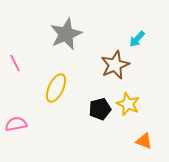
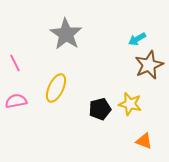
gray star: rotated 16 degrees counterclockwise
cyan arrow: rotated 18 degrees clockwise
brown star: moved 34 px right
yellow star: moved 2 px right; rotated 10 degrees counterclockwise
pink semicircle: moved 23 px up
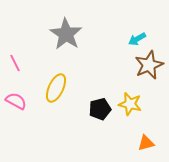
pink semicircle: rotated 40 degrees clockwise
orange triangle: moved 2 px right, 2 px down; rotated 36 degrees counterclockwise
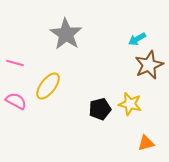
pink line: rotated 48 degrees counterclockwise
yellow ellipse: moved 8 px left, 2 px up; rotated 12 degrees clockwise
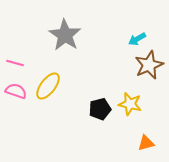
gray star: moved 1 px left, 1 px down
pink semicircle: moved 10 px up; rotated 10 degrees counterclockwise
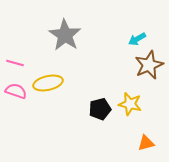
yellow ellipse: moved 3 px up; rotated 40 degrees clockwise
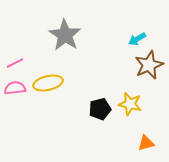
pink line: rotated 42 degrees counterclockwise
pink semicircle: moved 1 px left, 3 px up; rotated 25 degrees counterclockwise
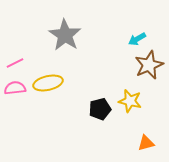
yellow star: moved 3 px up
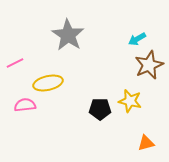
gray star: moved 3 px right
pink semicircle: moved 10 px right, 17 px down
black pentagon: rotated 15 degrees clockwise
